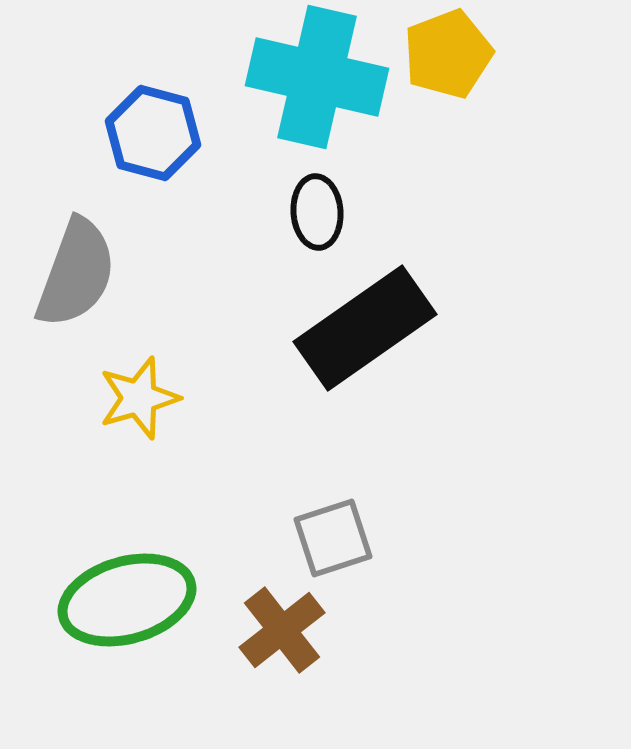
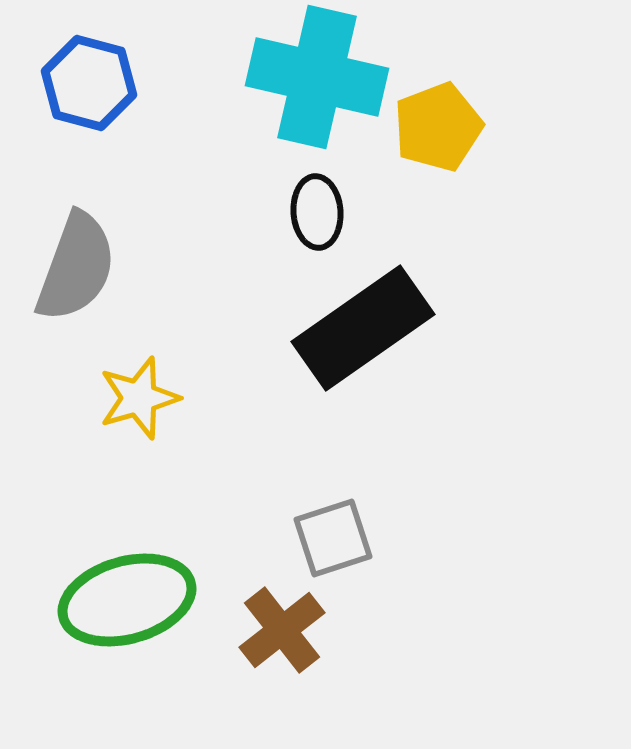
yellow pentagon: moved 10 px left, 73 px down
blue hexagon: moved 64 px left, 50 px up
gray semicircle: moved 6 px up
black rectangle: moved 2 px left
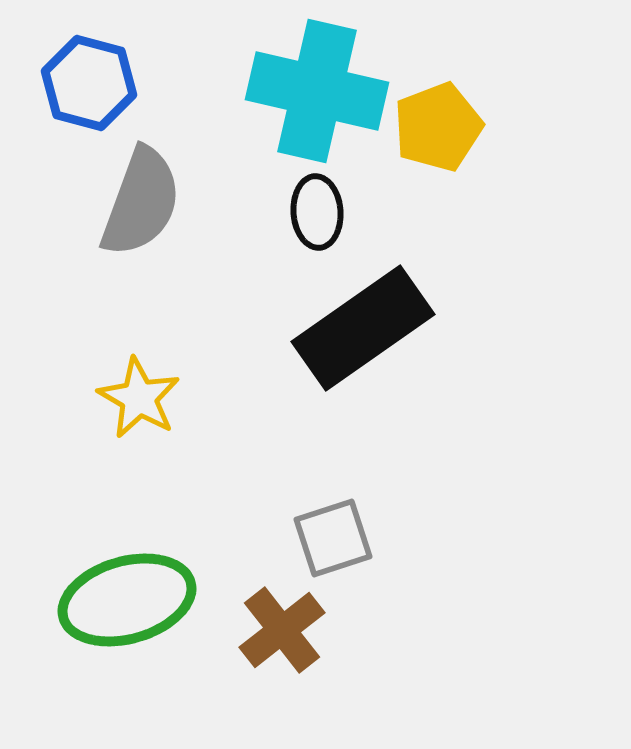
cyan cross: moved 14 px down
gray semicircle: moved 65 px right, 65 px up
yellow star: rotated 26 degrees counterclockwise
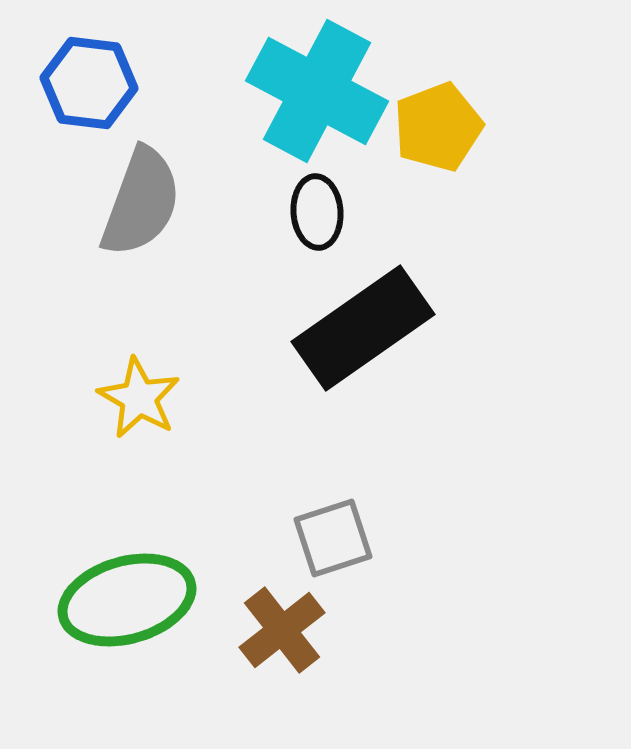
blue hexagon: rotated 8 degrees counterclockwise
cyan cross: rotated 15 degrees clockwise
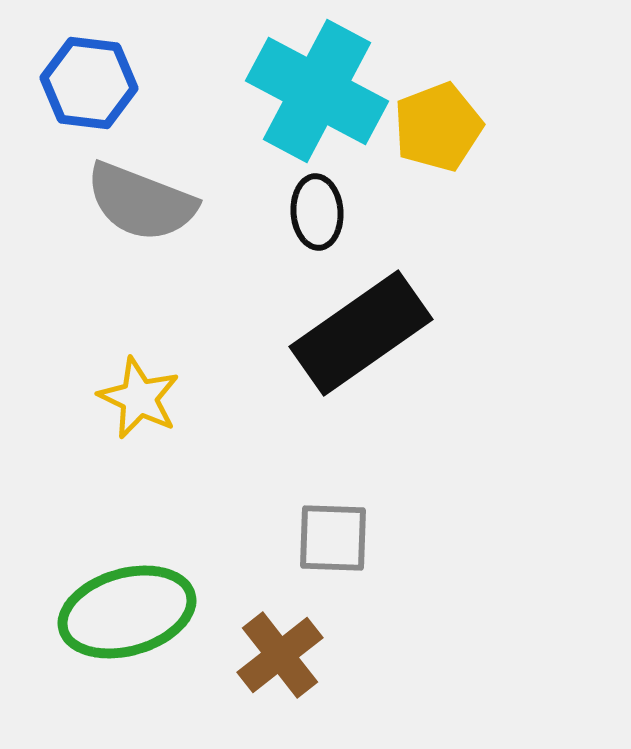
gray semicircle: rotated 91 degrees clockwise
black rectangle: moved 2 px left, 5 px down
yellow star: rotated 4 degrees counterclockwise
gray square: rotated 20 degrees clockwise
green ellipse: moved 12 px down
brown cross: moved 2 px left, 25 px down
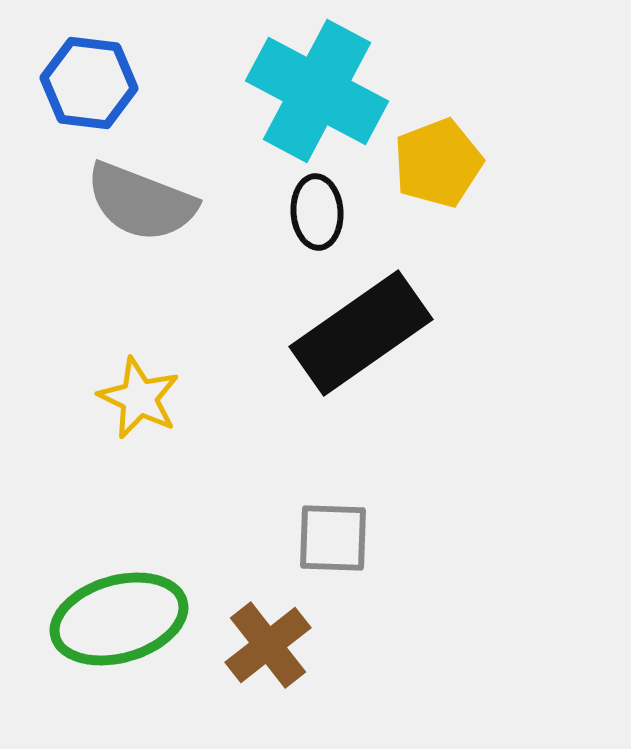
yellow pentagon: moved 36 px down
green ellipse: moved 8 px left, 7 px down
brown cross: moved 12 px left, 10 px up
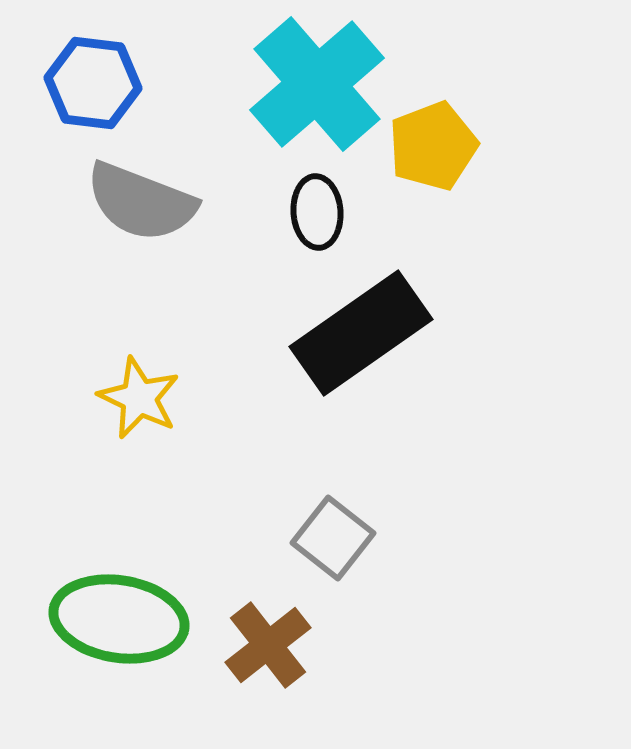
blue hexagon: moved 4 px right
cyan cross: moved 7 px up; rotated 21 degrees clockwise
yellow pentagon: moved 5 px left, 17 px up
gray square: rotated 36 degrees clockwise
green ellipse: rotated 25 degrees clockwise
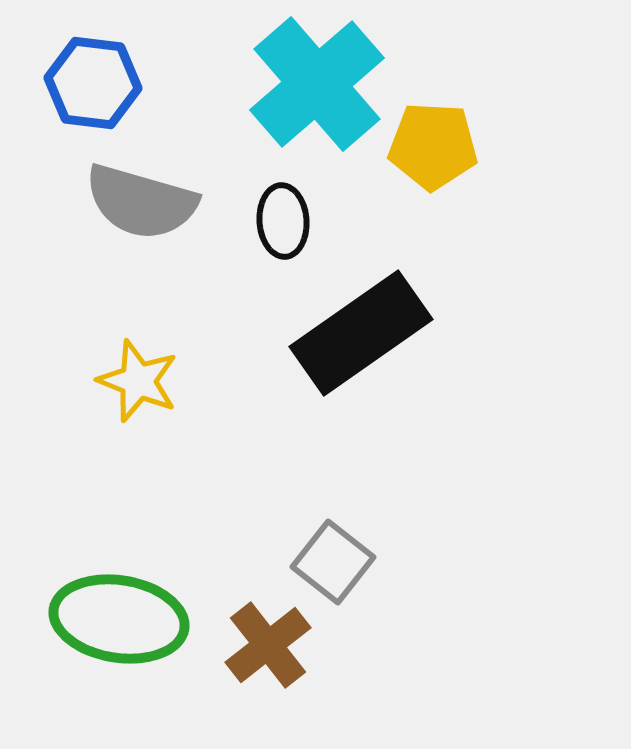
yellow pentagon: rotated 24 degrees clockwise
gray semicircle: rotated 5 degrees counterclockwise
black ellipse: moved 34 px left, 9 px down
yellow star: moved 1 px left, 17 px up; rotated 4 degrees counterclockwise
gray square: moved 24 px down
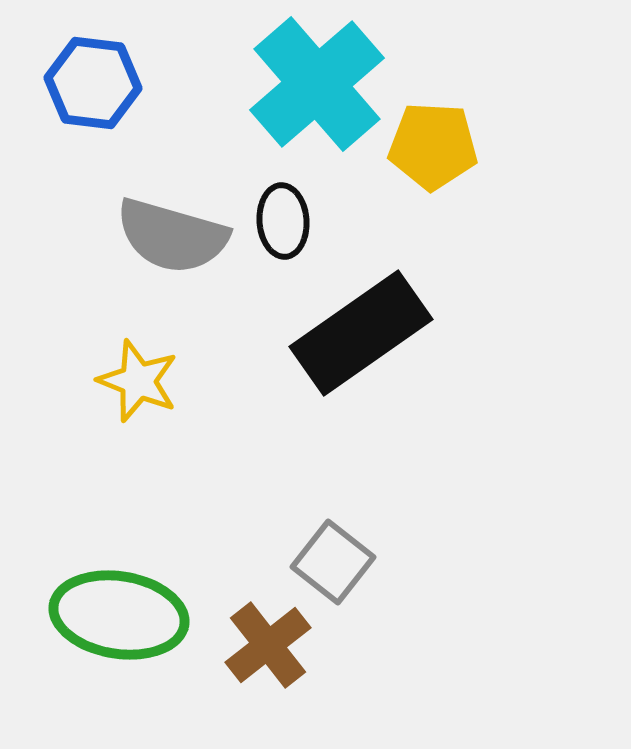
gray semicircle: moved 31 px right, 34 px down
green ellipse: moved 4 px up
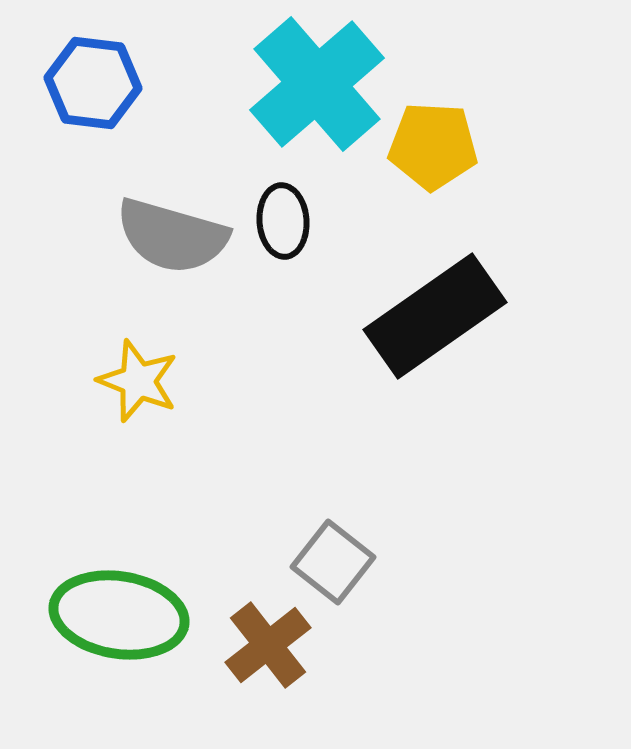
black rectangle: moved 74 px right, 17 px up
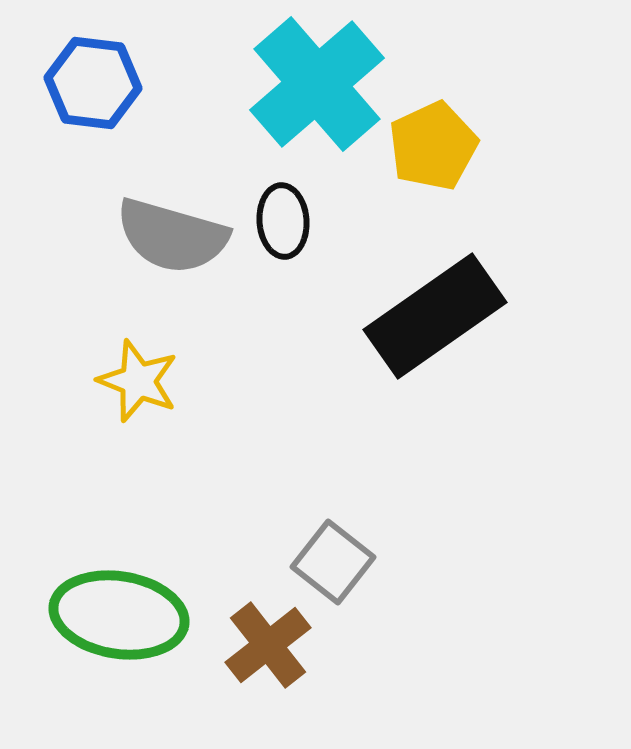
yellow pentagon: rotated 28 degrees counterclockwise
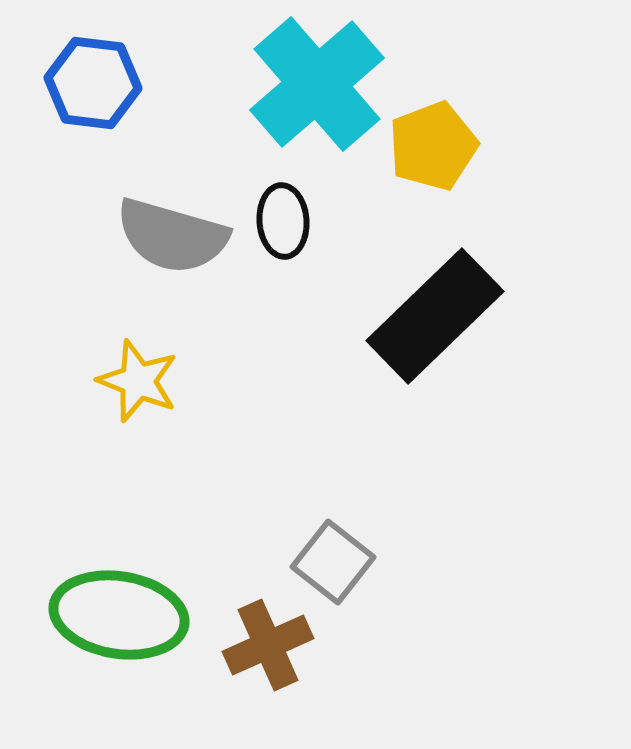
yellow pentagon: rotated 4 degrees clockwise
black rectangle: rotated 9 degrees counterclockwise
brown cross: rotated 14 degrees clockwise
